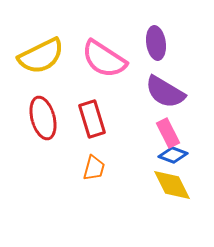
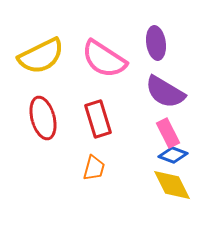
red rectangle: moved 6 px right
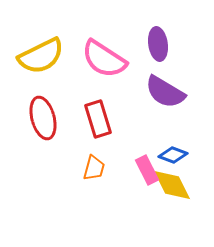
purple ellipse: moved 2 px right, 1 px down
pink rectangle: moved 21 px left, 37 px down
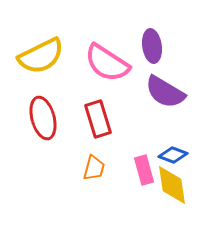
purple ellipse: moved 6 px left, 2 px down
pink semicircle: moved 3 px right, 4 px down
pink rectangle: moved 3 px left; rotated 12 degrees clockwise
yellow diamond: rotated 18 degrees clockwise
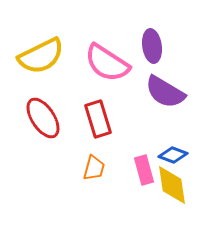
red ellipse: rotated 18 degrees counterclockwise
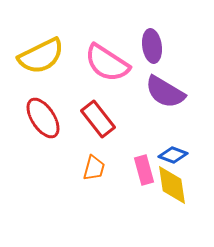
red rectangle: rotated 21 degrees counterclockwise
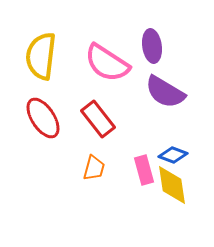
yellow semicircle: rotated 123 degrees clockwise
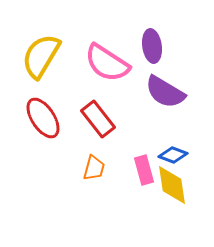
yellow semicircle: rotated 24 degrees clockwise
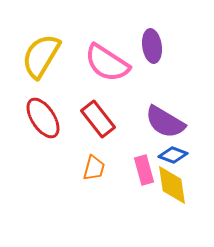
purple semicircle: moved 30 px down
